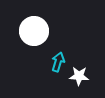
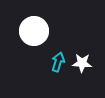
white star: moved 3 px right, 13 px up
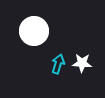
cyan arrow: moved 2 px down
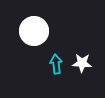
cyan arrow: moved 2 px left; rotated 24 degrees counterclockwise
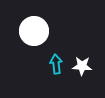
white star: moved 3 px down
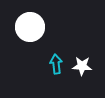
white circle: moved 4 px left, 4 px up
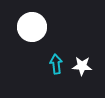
white circle: moved 2 px right
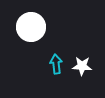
white circle: moved 1 px left
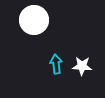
white circle: moved 3 px right, 7 px up
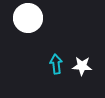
white circle: moved 6 px left, 2 px up
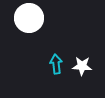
white circle: moved 1 px right
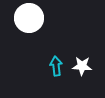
cyan arrow: moved 2 px down
